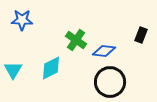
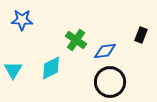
blue diamond: moved 1 px right; rotated 15 degrees counterclockwise
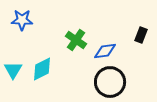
cyan diamond: moved 9 px left, 1 px down
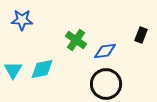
cyan diamond: rotated 15 degrees clockwise
black circle: moved 4 px left, 2 px down
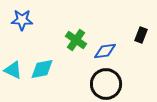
cyan triangle: rotated 36 degrees counterclockwise
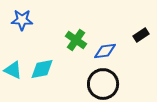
black rectangle: rotated 35 degrees clockwise
black circle: moved 3 px left
